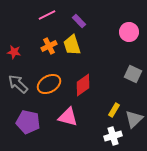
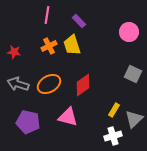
pink line: rotated 54 degrees counterclockwise
gray arrow: rotated 25 degrees counterclockwise
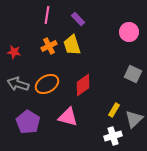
purple rectangle: moved 1 px left, 2 px up
orange ellipse: moved 2 px left
purple pentagon: rotated 20 degrees clockwise
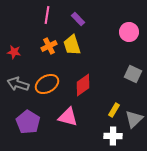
white cross: rotated 18 degrees clockwise
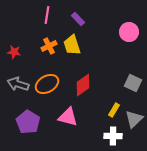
gray square: moved 9 px down
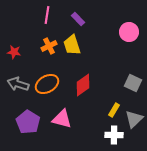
pink triangle: moved 6 px left, 2 px down
white cross: moved 1 px right, 1 px up
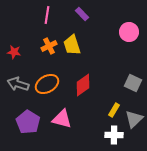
purple rectangle: moved 4 px right, 5 px up
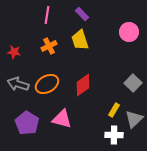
yellow trapezoid: moved 8 px right, 5 px up
gray square: rotated 18 degrees clockwise
purple pentagon: moved 1 px left, 1 px down
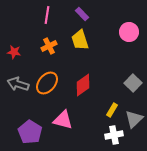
orange ellipse: moved 1 px up; rotated 20 degrees counterclockwise
yellow rectangle: moved 2 px left
pink triangle: moved 1 px right, 1 px down
purple pentagon: moved 3 px right, 9 px down
white cross: rotated 12 degrees counterclockwise
